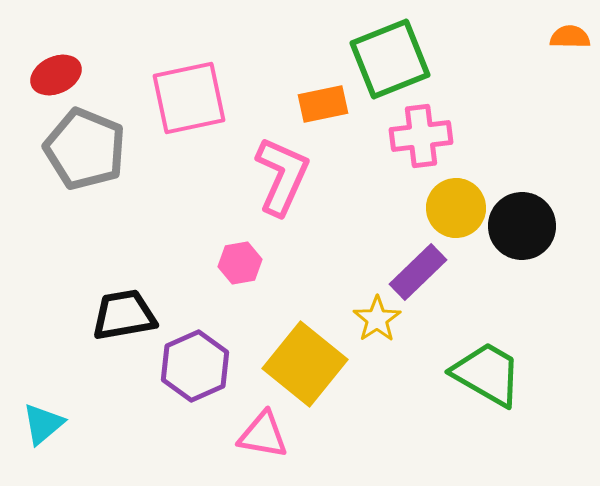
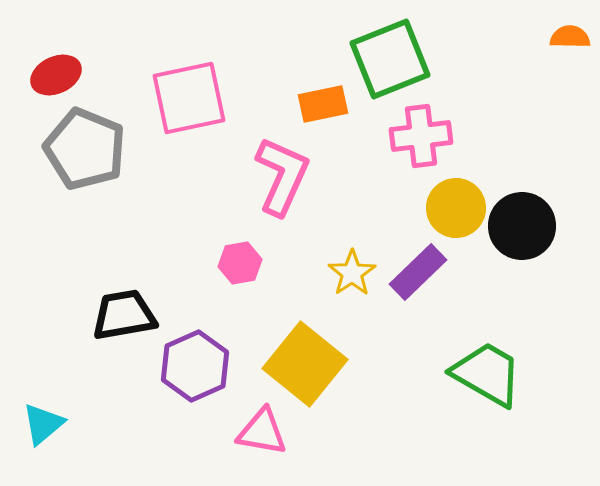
yellow star: moved 25 px left, 46 px up
pink triangle: moved 1 px left, 3 px up
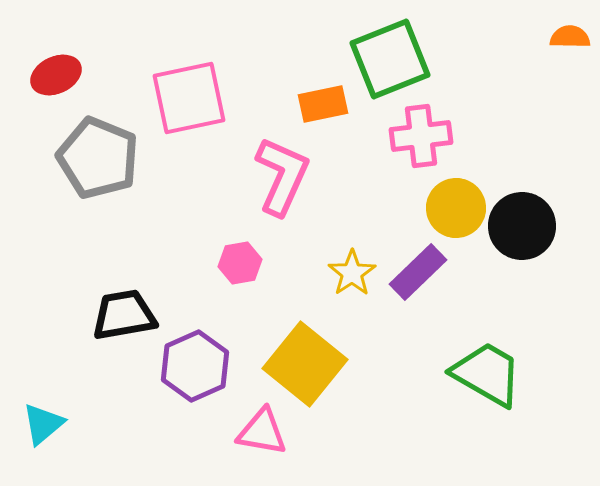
gray pentagon: moved 13 px right, 9 px down
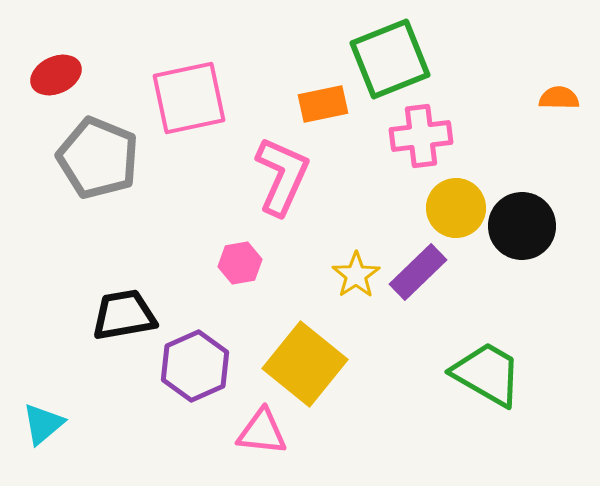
orange semicircle: moved 11 px left, 61 px down
yellow star: moved 4 px right, 2 px down
pink triangle: rotated 4 degrees counterclockwise
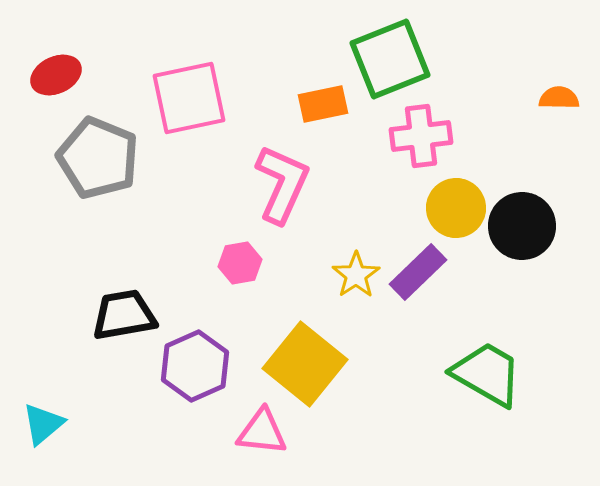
pink L-shape: moved 8 px down
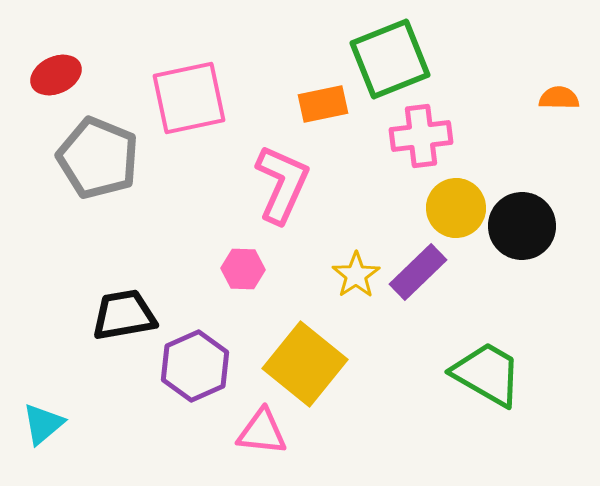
pink hexagon: moved 3 px right, 6 px down; rotated 12 degrees clockwise
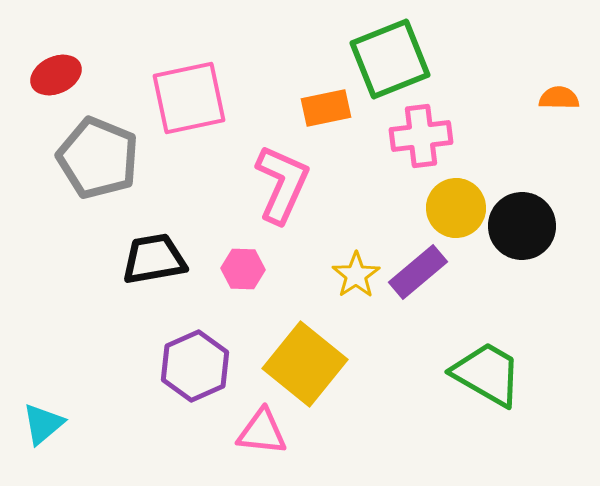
orange rectangle: moved 3 px right, 4 px down
purple rectangle: rotated 4 degrees clockwise
black trapezoid: moved 30 px right, 56 px up
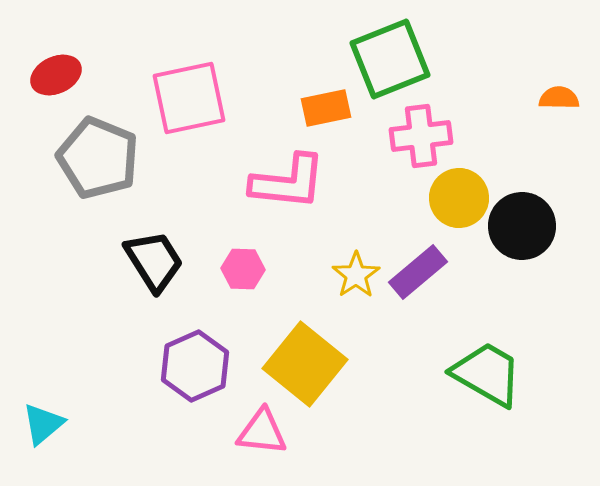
pink L-shape: moved 6 px right, 2 px up; rotated 72 degrees clockwise
yellow circle: moved 3 px right, 10 px up
black trapezoid: moved 2 px down; rotated 68 degrees clockwise
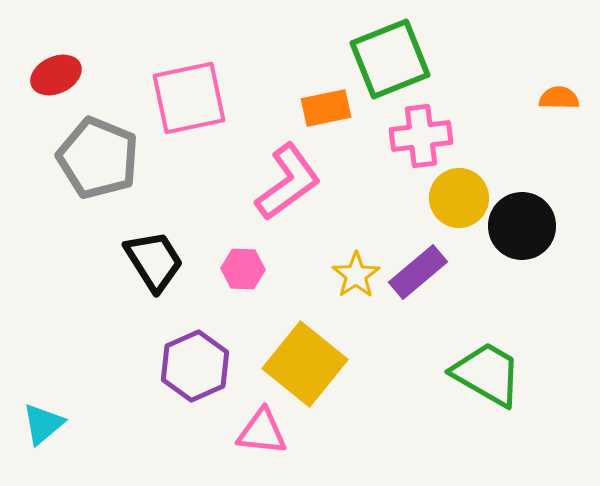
pink L-shape: rotated 42 degrees counterclockwise
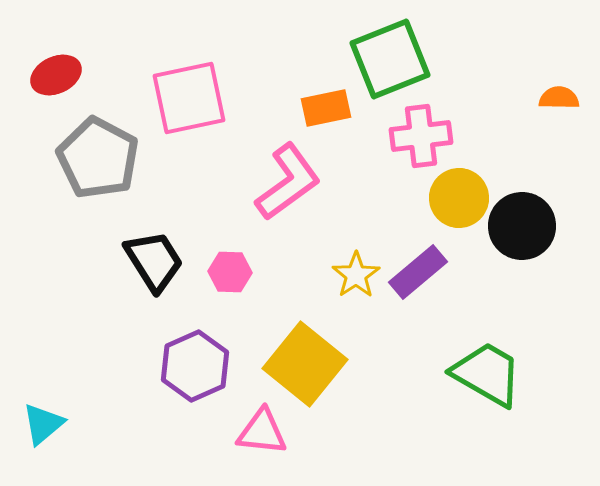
gray pentagon: rotated 6 degrees clockwise
pink hexagon: moved 13 px left, 3 px down
